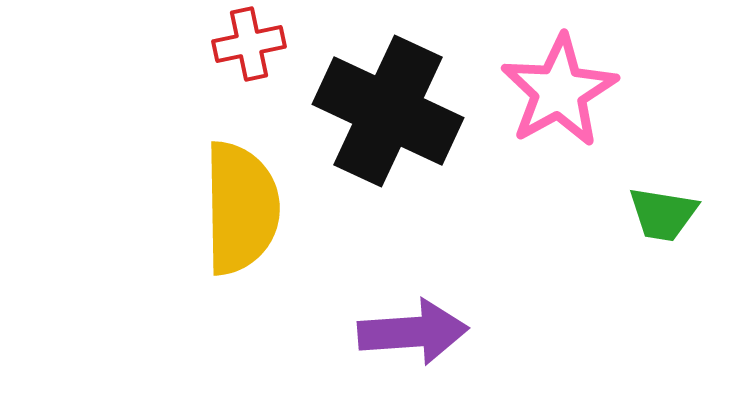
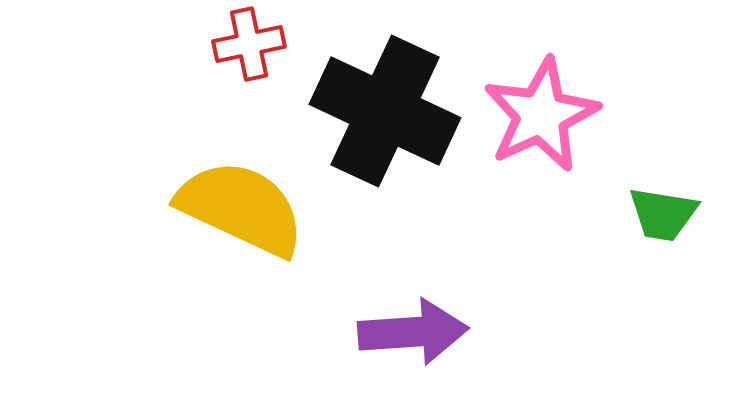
pink star: moved 18 px left, 24 px down; rotated 4 degrees clockwise
black cross: moved 3 px left
yellow semicircle: rotated 64 degrees counterclockwise
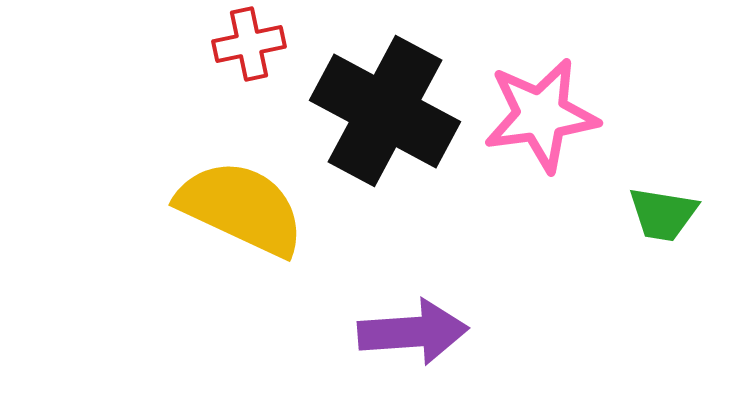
black cross: rotated 3 degrees clockwise
pink star: rotated 17 degrees clockwise
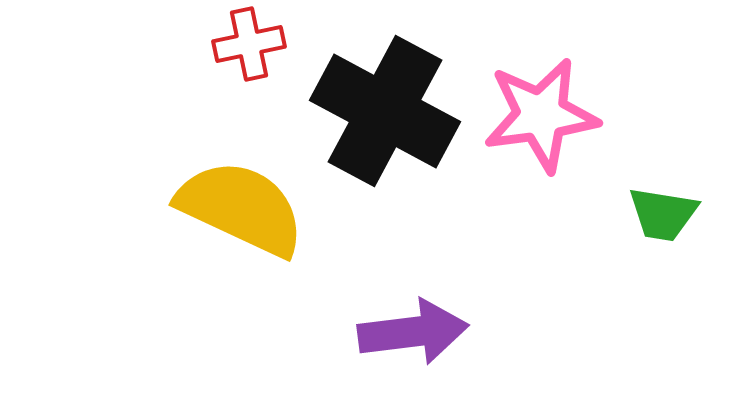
purple arrow: rotated 3 degrees counterclockwise
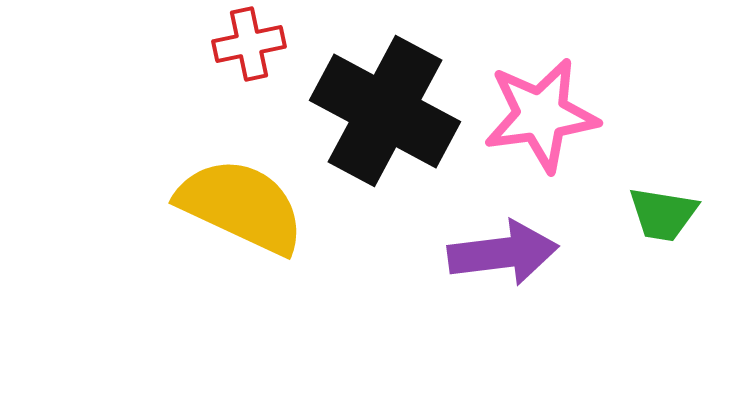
yellow semicircle: moved 2 px up
purple arrow: moved 90 px right, 79 px up
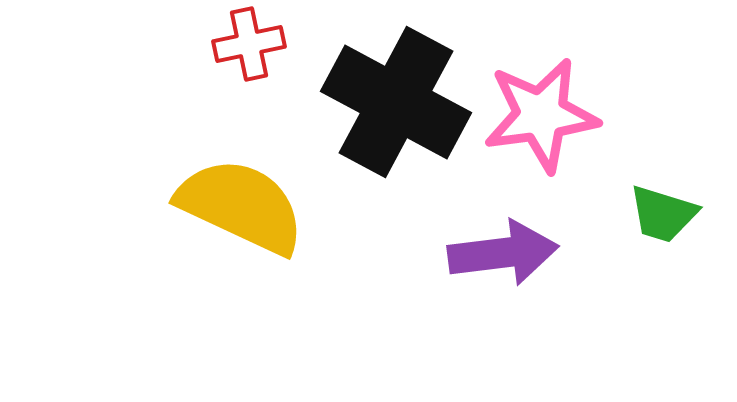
black cross: moved 11 px right, 9 px up
green trapezoid: rotated 8 degrees clockwise
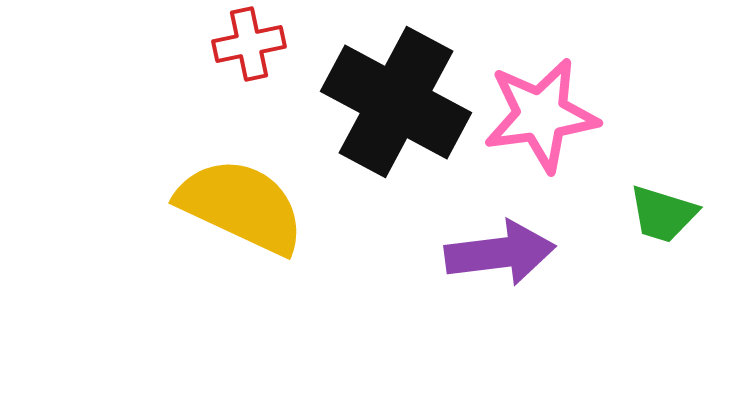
purple arrow: moved 3 px left
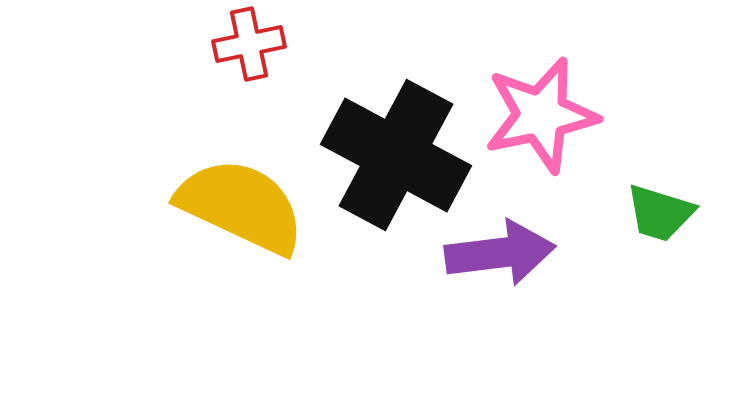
black cross: moved 53 px down
pink star: rotated 4 degrees counterclockwise
green trapezoid: moved 3 px left, 1 px up
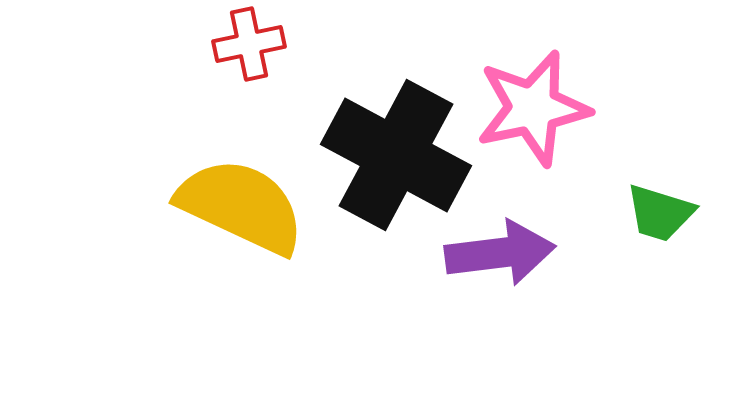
pink star: moved 8 px left, 7 px up
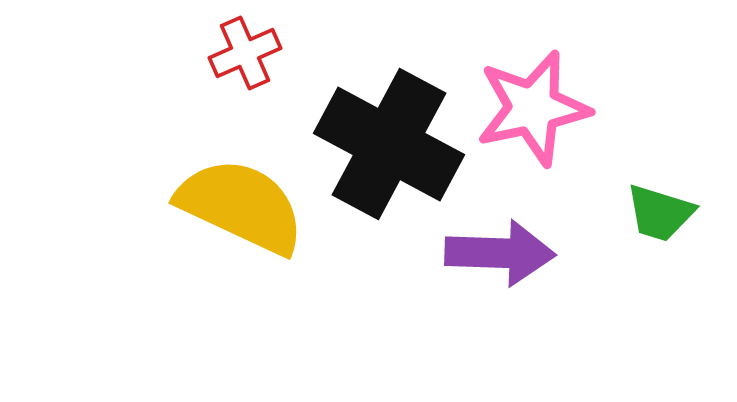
red cross: moved 4 px left, 9 px down; rotated 12 degrees counterclockwise
black cross: moved 7 px left, 11 px up
purple arrow: rotated 9 degrees clockwise
